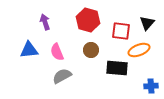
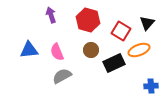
purple arrow: moved 6 px right, 7 px up
red square: rotated 24 degrees clockwise
black rectangle: moved 3 px left, 5 px up; rotated 30 degrees counterclockwise
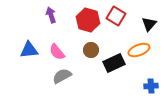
black triangle: moved 2 px right, 1 px down
red square: moved 5 px left, 15 px up
pink semicircle: rotated 18 degrees counterclockwise
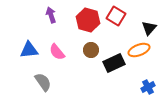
black triangle: moved 4 px down
gray semicircle: moved 19 px left, 6 px down; rotated 84 degrees clockwise
blue cross: moved 3 px left, 1 px down; rotated 24 degrees counterclockwise
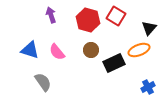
blue triangle: moved 1 px right; rotated 24 degrees clockwise
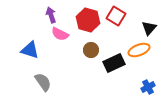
pink semicircle: moved 3 px right, 18 px up; rotated 24 degrees counterclockwise
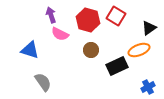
black triangle: rotated 14 degrees clockwise
black rectangle: moved 3 px right, 3 px down
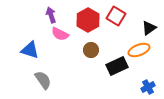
red hexagon: rotated 15 degrees clockwise
gray semicircle: moved 2 px up
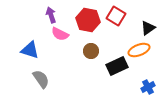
red hexagon: rotated 20 degrees counterclockwise
black triangle: moved 1 px left
brown circle: moved 1 px down
gray semicircle: moved 2 px left, 1 px up
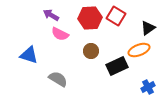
purple arrow: rotated 42 degrees counterclockwise
red hexagon: moved 2 px right, 2 px up; rotated 15 degrees counterclockwise
blue triangle: moved 1 px left, 5 px down
gray semicircle: moved 17 px right; rotated 24 degrees counterclockwise
